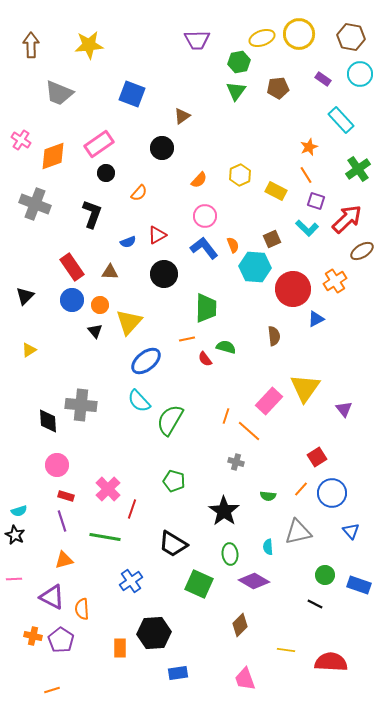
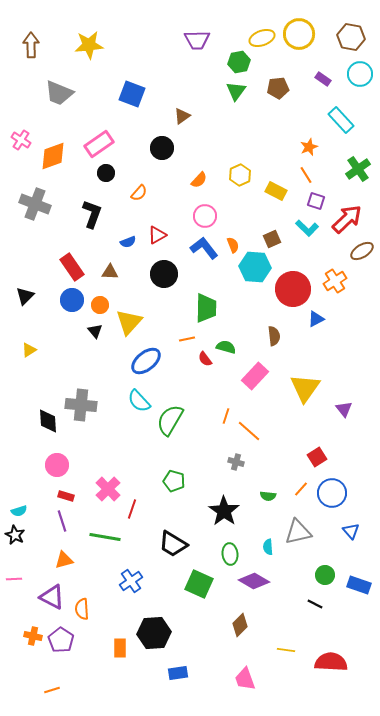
pink rectangle at (269, 401): moved 14 px left, 25 px up
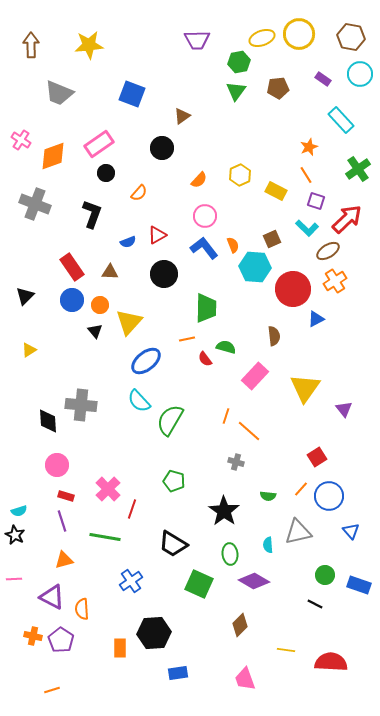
brown ellipse at (362, 251): moved 34 px left
blue circle at (332, 493): moved 3 px left, 3 px down
cyan semicircle at (268, 547): moved 2 px up
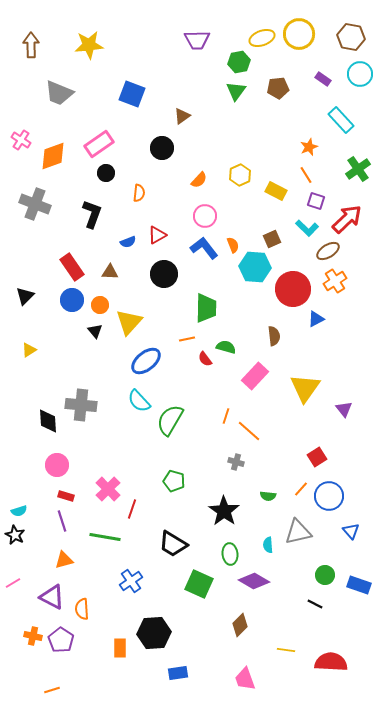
orange semicircle at (139, 193): rotated 36 degrees counterclockwise
pink line at (14, 579): moved 1 px left, 4 px down; rotated 28 degrees counterclockwise
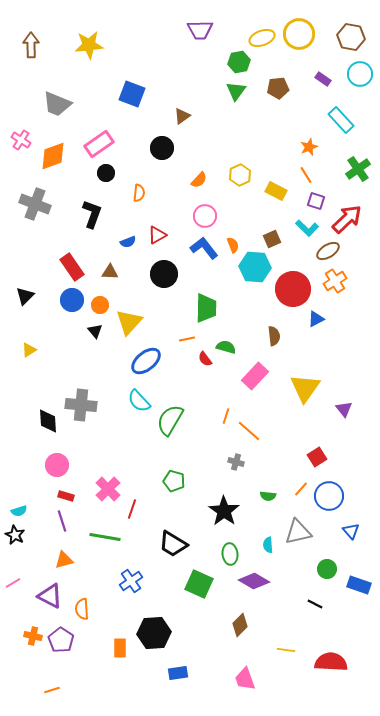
purple trapezoid at (197, 40): moved 3 px right, 10 px up
gray trapezoid at (59, 93): moved 2 px left, 11 px down
green circle at (325, 575): moved 2 px right, 6 px up
purple triangle at (52, 597): moved 2 px left, 1 px up
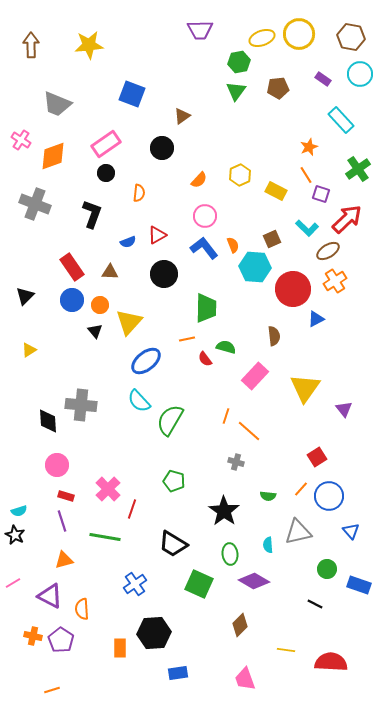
pink rectangle at (99, 144): moved 7 px right
purple square at (316, 201): moved 5 px right, 7 px up
blue cross at (131, 581): moved 4 px right, 3 px down
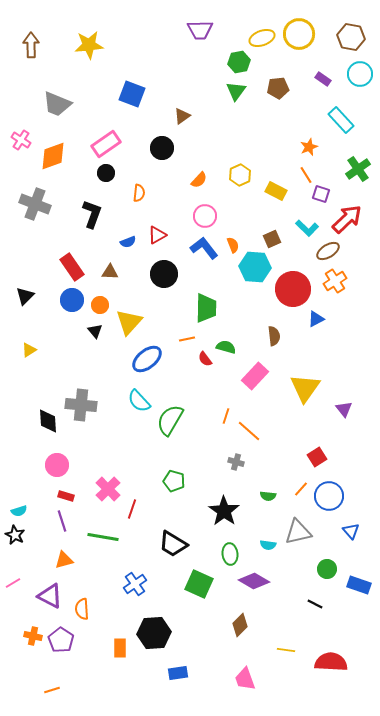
blue ellipse at (146, 361): moved 1 px right, 2 px up
green line at (105, 537): moved 2 px left
cyan semicircle at (268, 545): rotated 77 degrees counterclockwise
